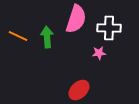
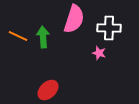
pink semicircle: moved 2 px left
green arrow: moved 4 px left
pink star: rotated 24 degrees clockwise
red ellipse: moved 31 px left
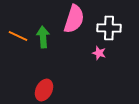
red ellipse: moved 4 px left; rotated 20 degrees counterclockwise
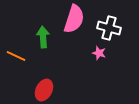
white cross: rotated 15 degrees clockwise
orange line: moved 2 px left, 20 px down
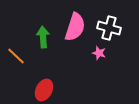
pink semicircle: moved 1 px right, 8 px down
orange line: rotated 18 degrees clockwise
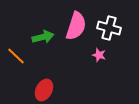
pink semicircle: moved 1 px right, 1 px up
green arrow: rotated 80 degrees clockwise
pink star: moved 2 px down
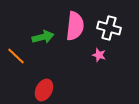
pink semicircle: moved 1 px left; rotated 12 degrees counterclockwise
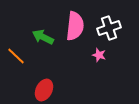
white cross: rotated 35 degrees counterclockwise
green arrow: rotated 140 degrees counterclockwise
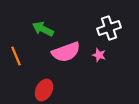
pink semicircle: moved 9 px left, 26 px down; rotated 64 degrees clockwise
green arrow: moved 8 px up
orange line: rotated 24 degrees clockwise
